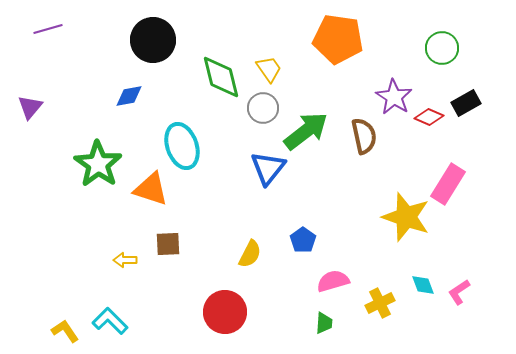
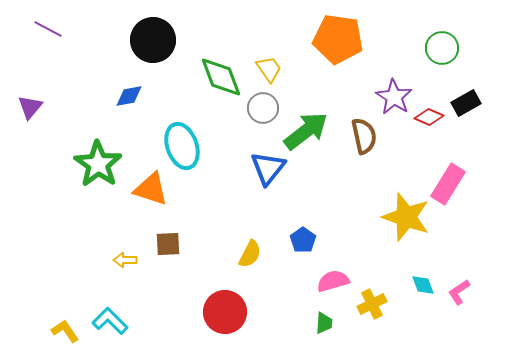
purple line: rotated 44 degrees clockwise
green diamond: rotated 6 degrees counterclockwise
yellow cross: moved 8 px left, 1 px down
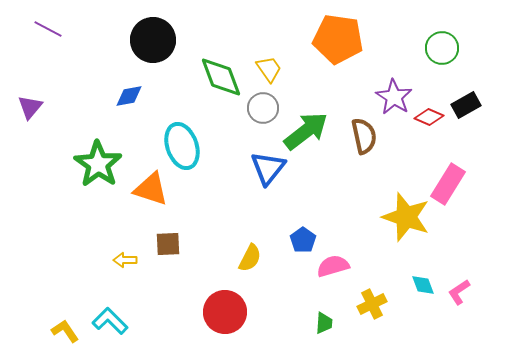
black rectangle: moved 2 px down
yellow semicircle: moved 4 px down
pink semicircle: moved 15 px up
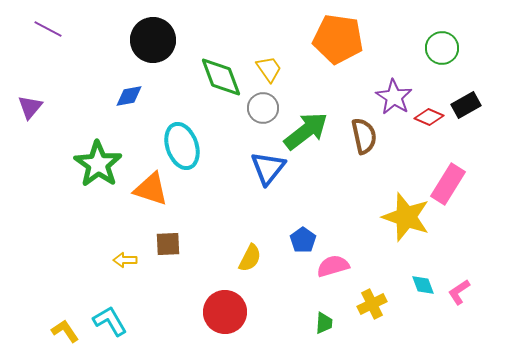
cyan L-shape: rotated 15 degrees clockwise
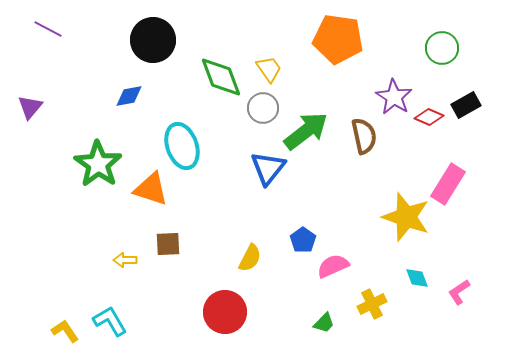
pink semicircle: rotated 8 degrees counterclockwise
cyan diamond: moved 6 px left, 7 px up
green trapezoid: rotated 40 degrees clockwise
